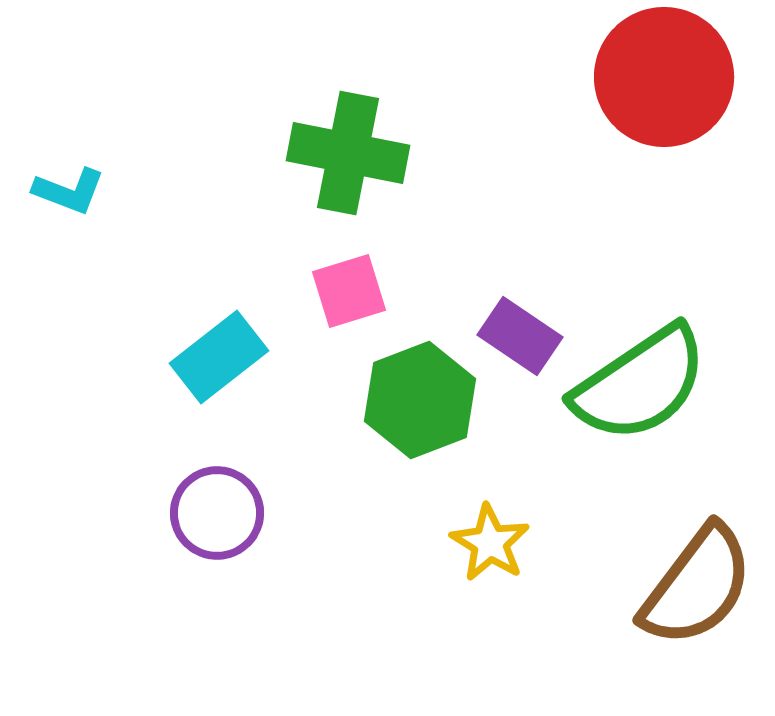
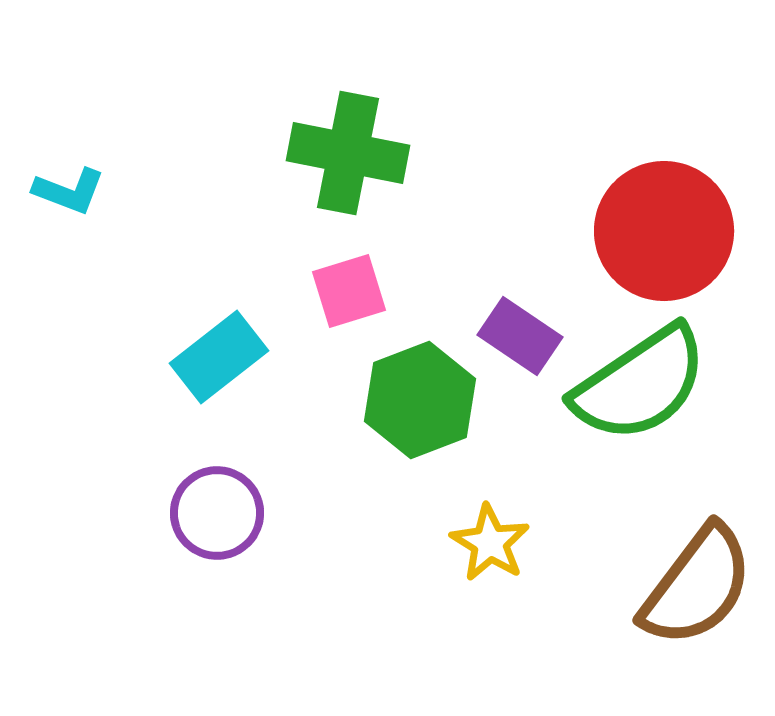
red circle: moved 154 px down
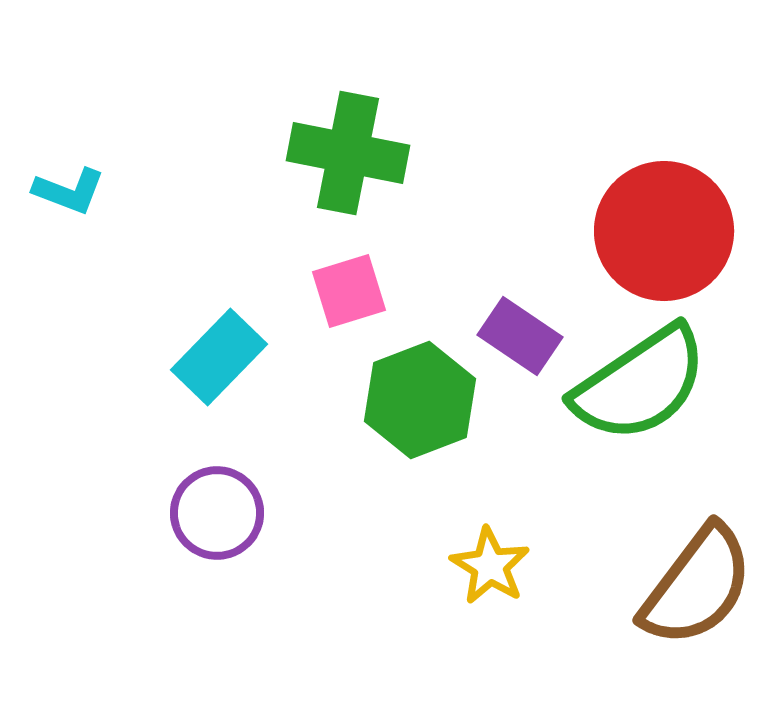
cyan rectangle: rotated 8 degrees counterclockwise
yellow star: moved 23 px down
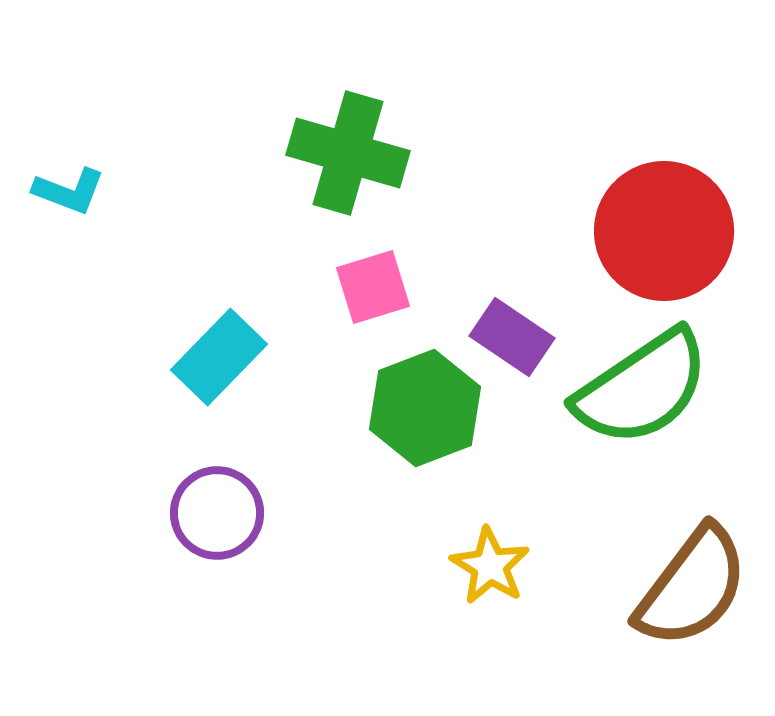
green cross: rotated 5 degrees clockwise
pink square: moved 24 px right, 4 px up
purple rectangle: moved 8 px left, 1 px down
green semicircle: moved 2 px right, 4 px down
green hexagon: moved 5 px right, 8 px down
brown semicircle: moved 5 px left, 1 px down
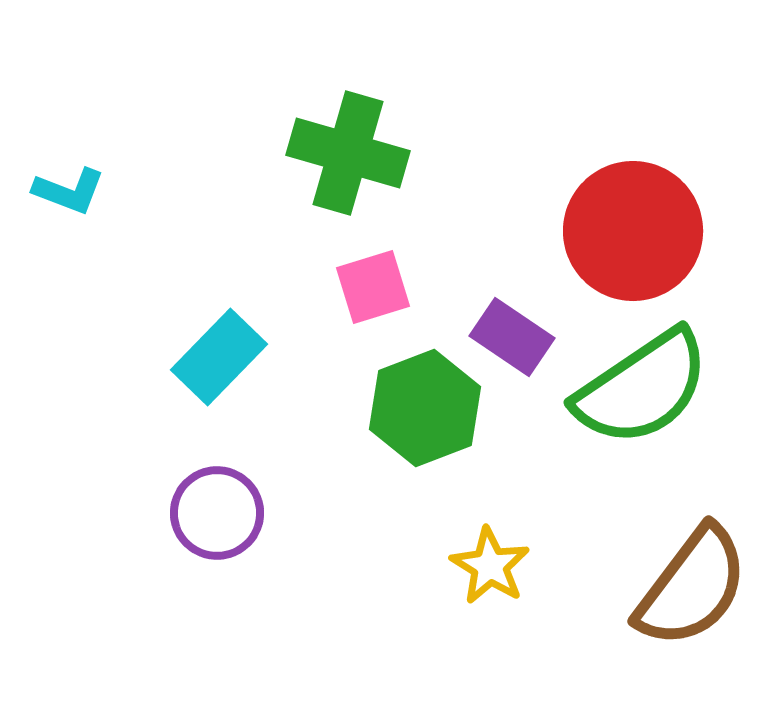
red circle: moved 31 px left
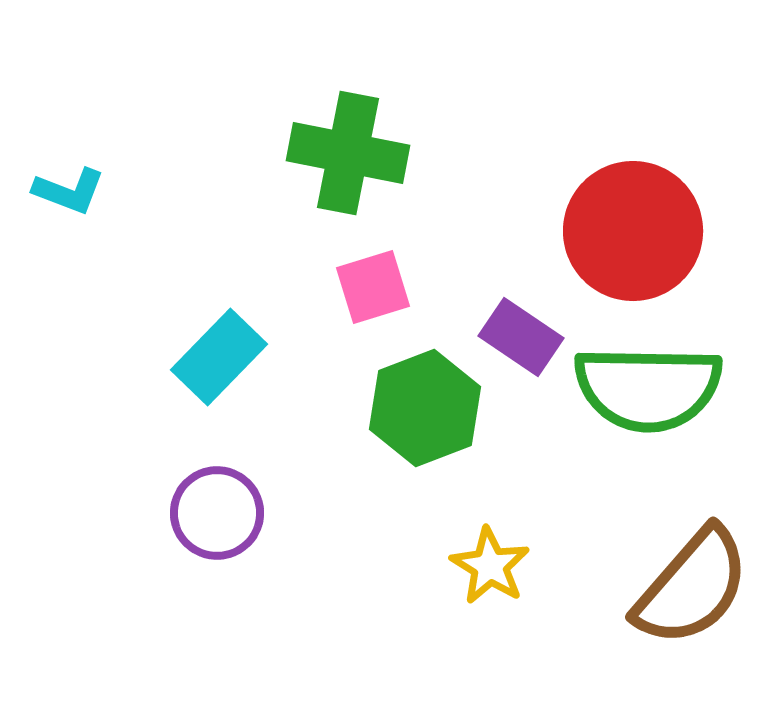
green cross: rotated 5 degrees counterclockwise
purple rectangle: moved 9 px right
green semicircle: moved 6 px right; rotated 35 degrees clockwise
brown semicircle: rotated 4 degrees clockwise
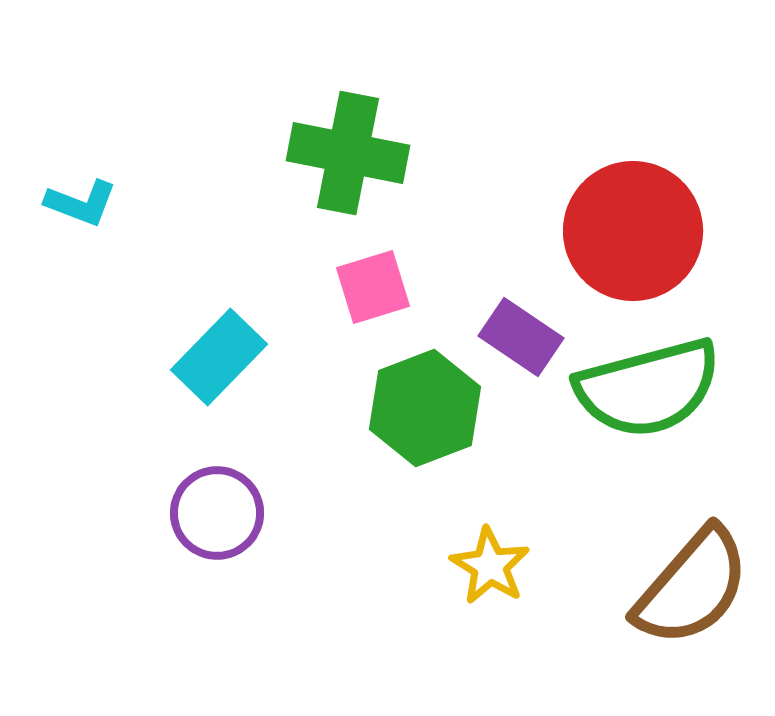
cyan L-shape: moved 12 px right, 12 px down
green semicircle: rotated 16 degrees counterclockwise
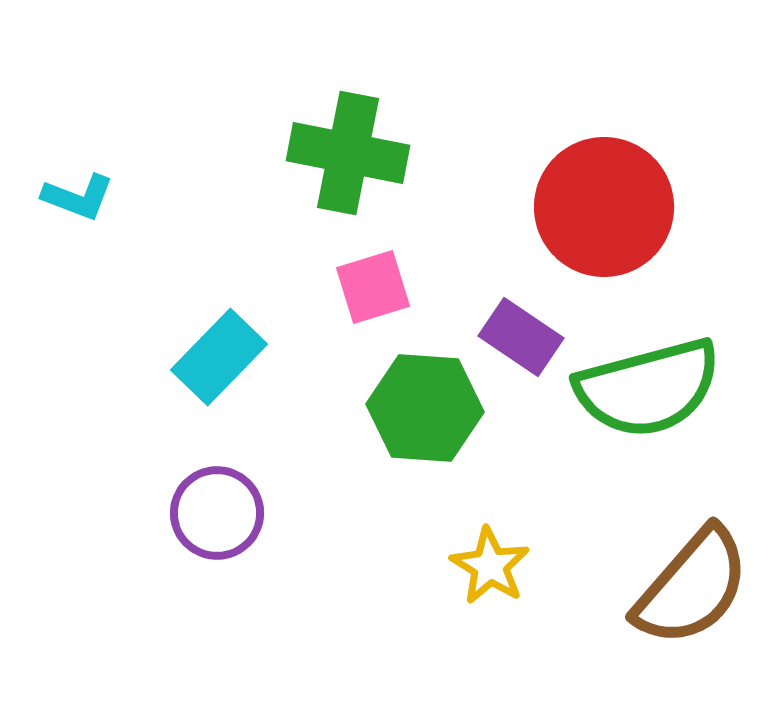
cyan L-shape: moved 3 px left, 6 px up
red circle: moved 29 px left, 24 px up
green hexagon: rotated 25 degrees clockwise
